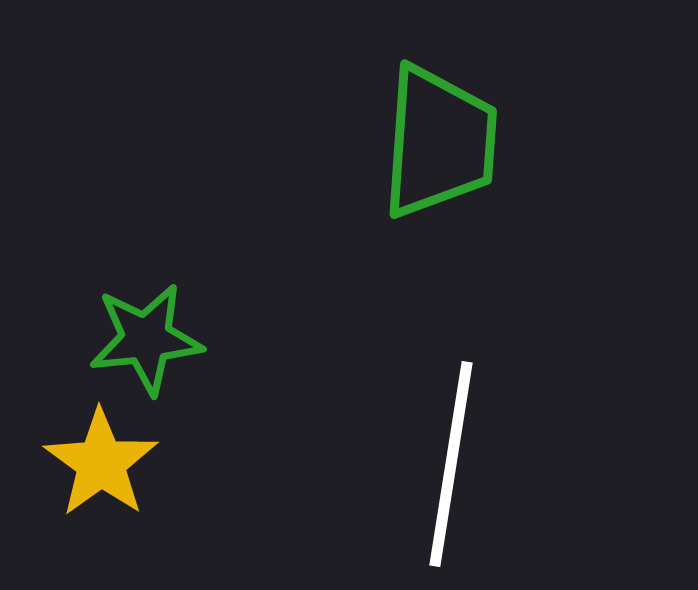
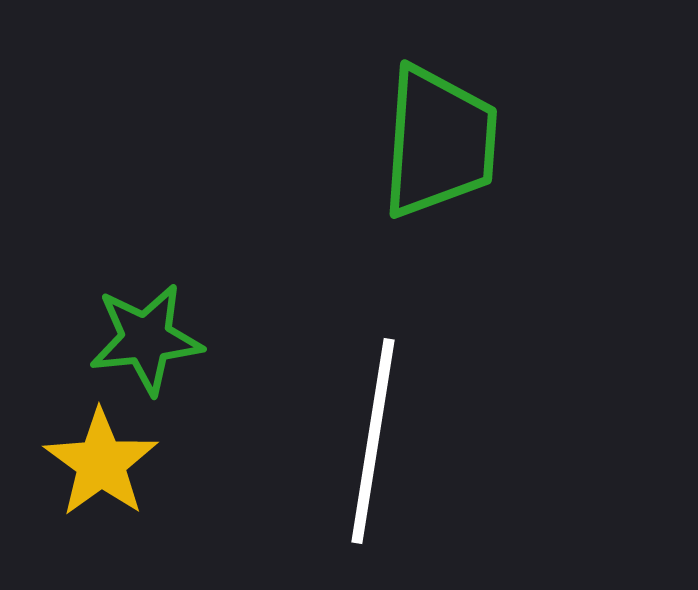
white line: moved 78 px left, 23 px up
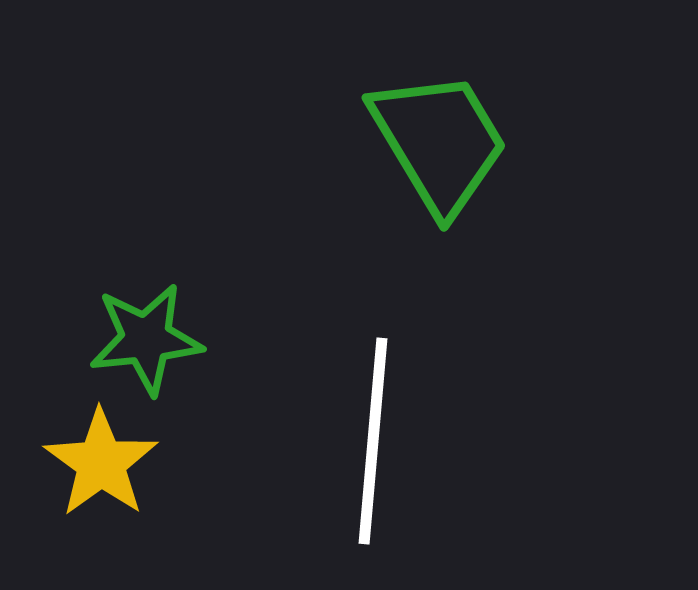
green trapezoid: rotated 35 degrees counterclockwise
white line: rotated 4 degrees counterclockwise
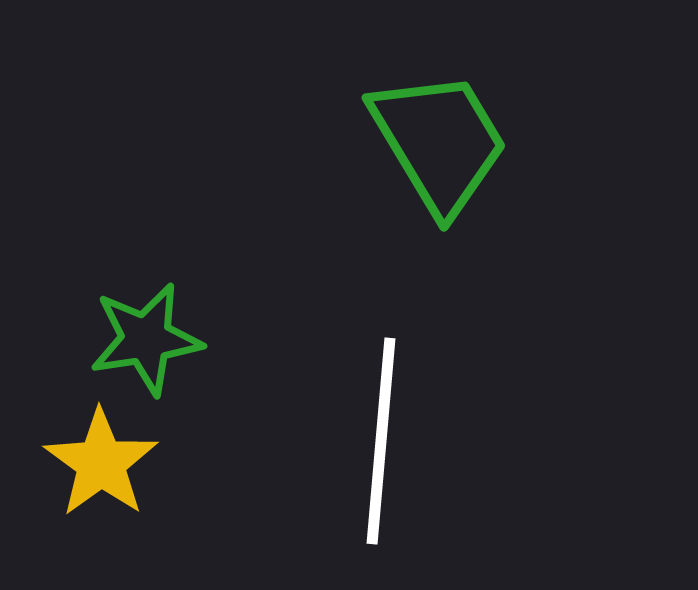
green star: rotated 3 degrees counterclockwise
white line: moved 8 px right
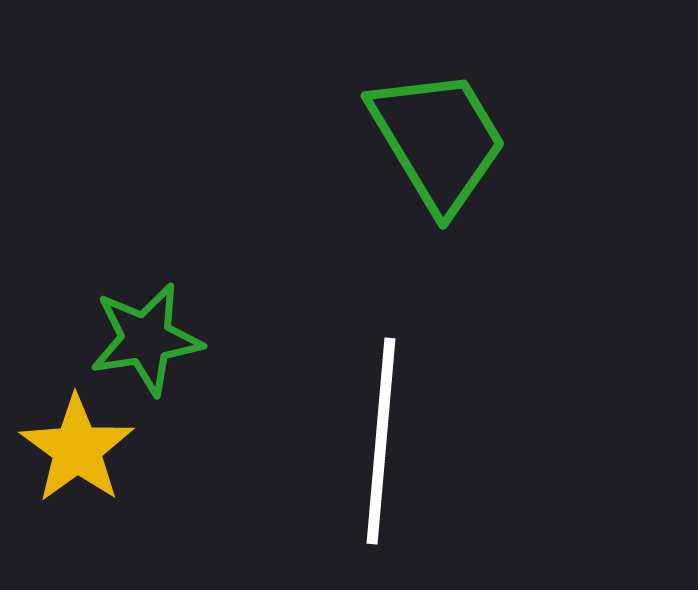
green trapezoid: moved 1 px left, 2 px up
yellow star: moved 24 px left, 14 px up
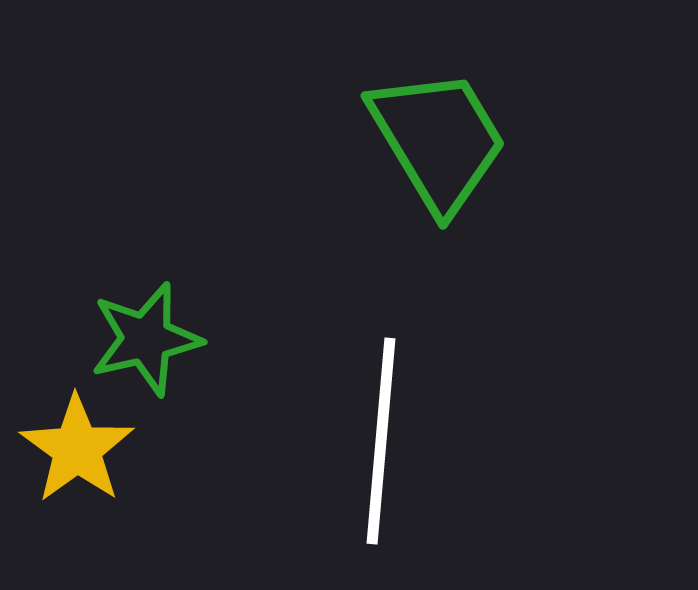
green star: rotated 4 degrees counterclockwise
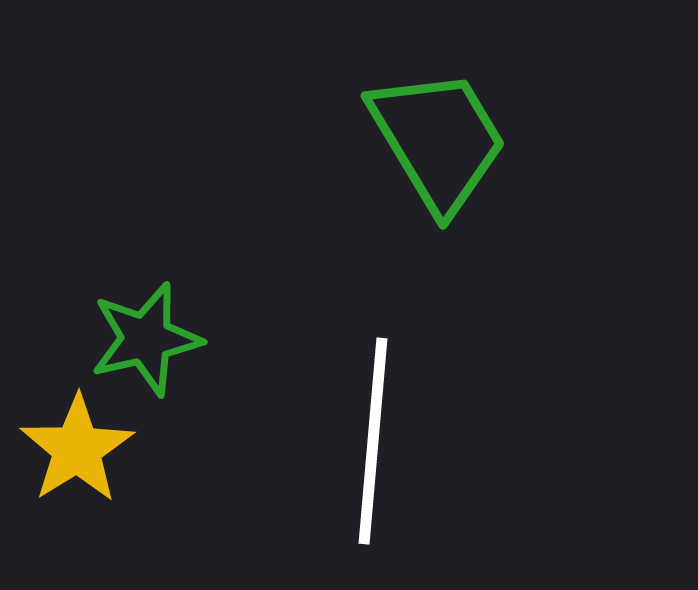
white line: moved 8 px left
yellow star: rotated 4 degrees clockwise
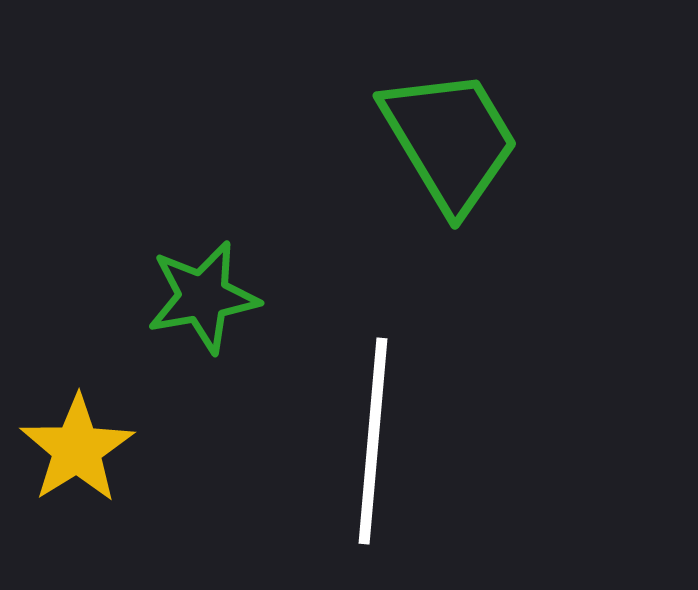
green trapezoid: moved 12 px right
green star: moved 57 px right, 42 px up; rotated 3 degrees clockwise
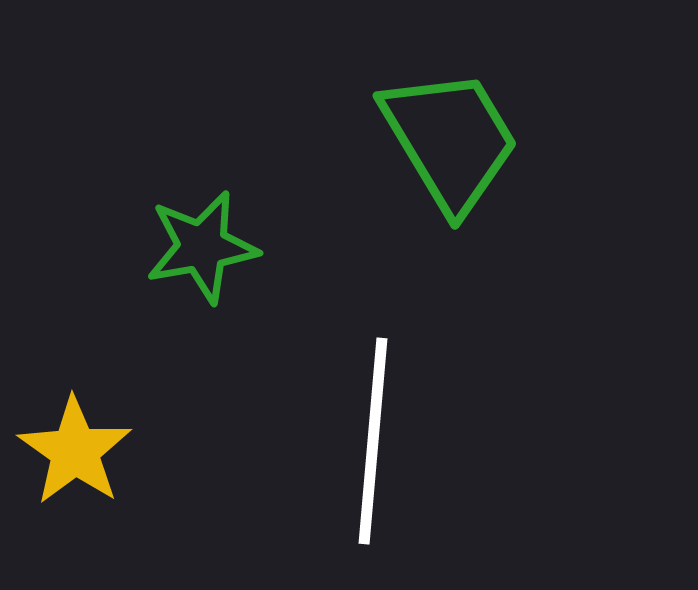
green star: moved 1 px left, 50 px up
yellow star: moved 2 px left, 2 px down; rotated 5 degrees counterclockwise
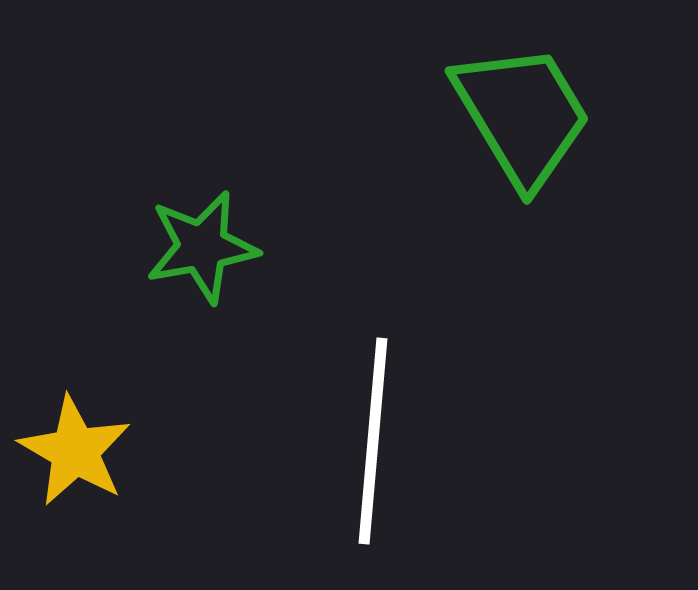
green trapezoid: moved 72 px right, 25 px up
yellow star: rotated 5 degrees counterclockwise
